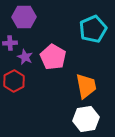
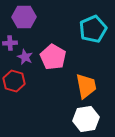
red hexagon: rotated 15 degrees counterclockwise
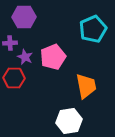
pink pentagon: rotated 20 degrees clockwise
red hexagon: moved 3 px up; rotated 15 degrees counterclockwise
white hexagon: moved 17 px left, 2 px down
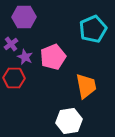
purple cross: moved 1 px right, 1 px down; rotated 32 degrees counterclockwise
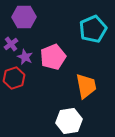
red hexagon: rotated 20 degrees counterclockwise
